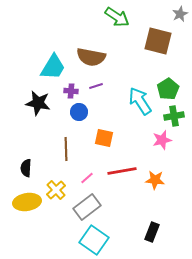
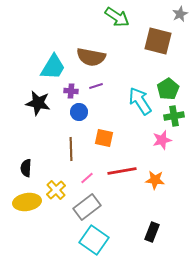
brown line: moved 5 px right
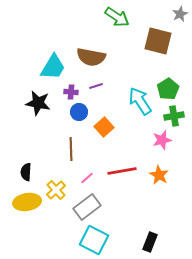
purple cross: moved 1 px down
orange square: moved 11 px up; rotated 36 degrees clockwise
black semicircle: moved 4 px down
orange star: moved 4 px right, 5 px up; rotated 24 degrees clockwise
black rectangle: moved 2 px left, 10 px down
cyan square: rotated 8 degrees counterclockwise
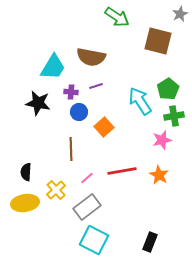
yellow ellipse: moved 2 px left, 1 px down
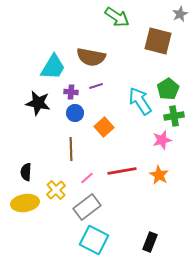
blue circle: moved 4 px left, 1 px down
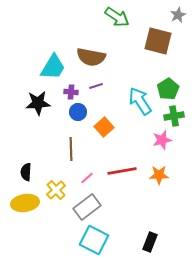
gray star: moved 2 px left, 1 px down
black star: rotated 15 degrees counterclockwise
blue circle: moved 3 px right, 1 px up
orange star: rotated 30 degrees counterclockwise
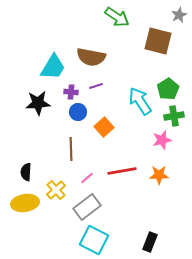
gray star: moved 1 px right
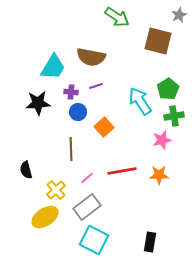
black semicircle: moved 2 px up; rotated 18 degrees counterclockwise
yellow ellipse: moved 20 px right, 14 px down; rotated 24 degrees counterclockwise
black rectangle: rotated 12 degrees counterclockwise
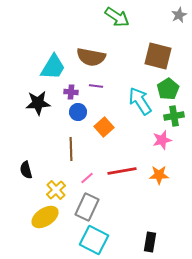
brown square: moved 15 px down
purple line: rotated 24 degrees clockwise
gray rectangle: rotated 28 degrees counterclockwise
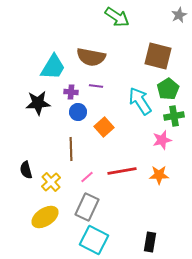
pink line: moved 1 px up
yellow cross: moved 5 px left, 8 px up
